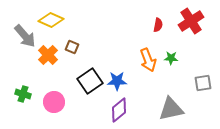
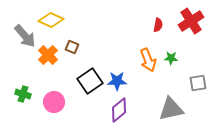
gray square: moved 5 px left
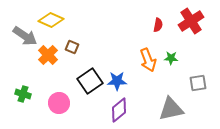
gray arrow: rotated 15 degrees counterclockwise
pink circle: moved 5 px right, 1 px down
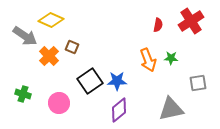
orange cross: moved 1 px right, 1 px down
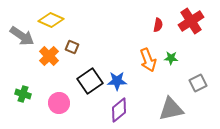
gray arrow: moved 3 px left
gray square: rotated 18 degrees counterclockwise
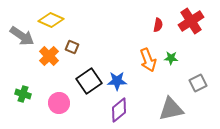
black square: moved 1 px left
